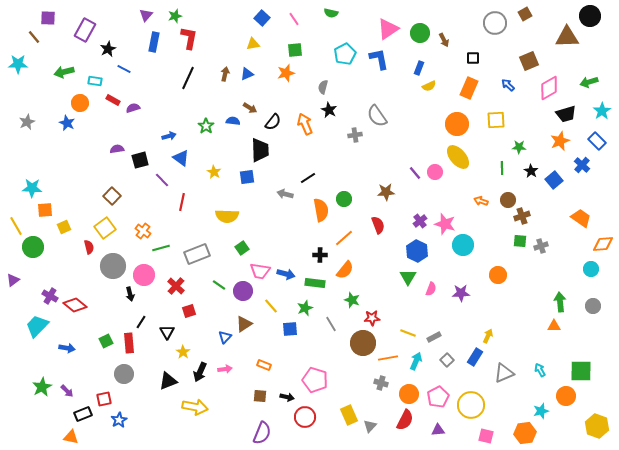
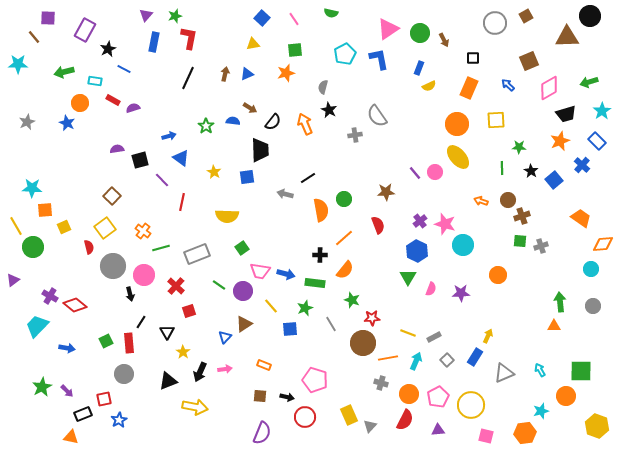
brown square at (525, 14): moved 1 px right, 2 px down
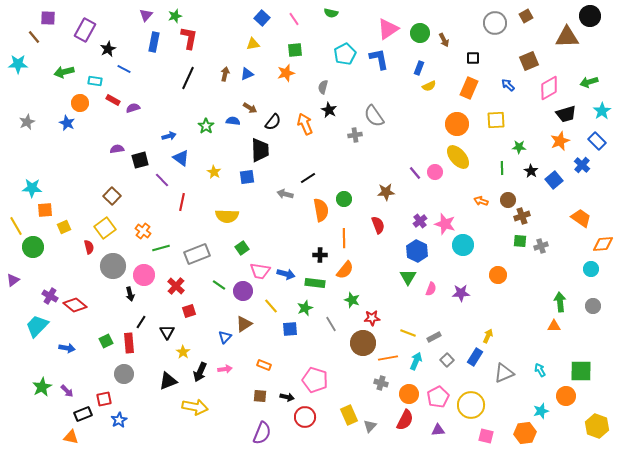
gray semicircle at (377, 116): moved 3 px left
orange line at (344, 238): rotated 48 degrees counterclockwise
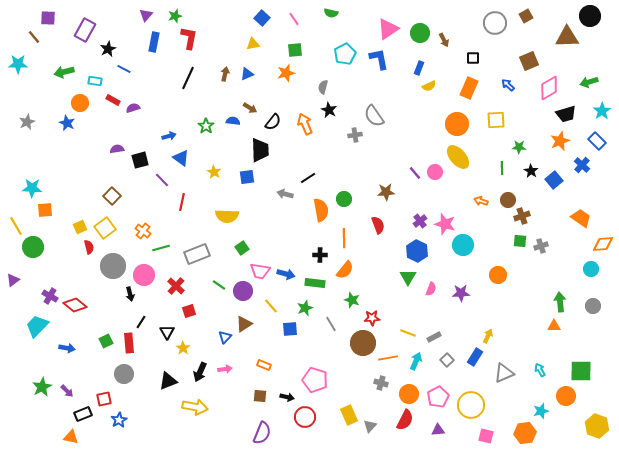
yellow square at (64, 227): moved 16 px right
yellow star at (183, 352): moved 4 px up
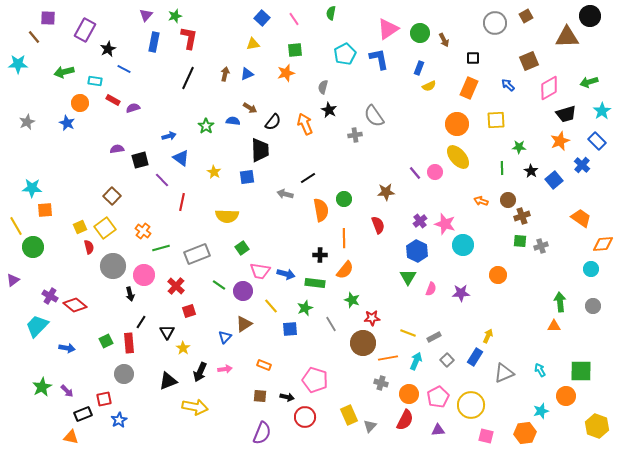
green semicircle at (331, 13): rotated 88 degrees clockwise
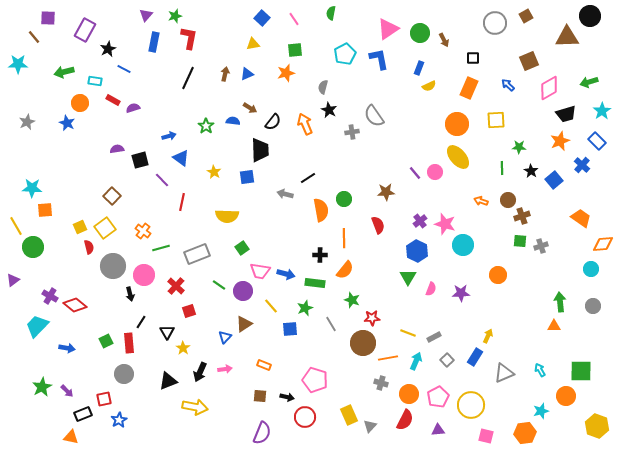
gray cross at (355, 135): moved 3 px left, 3 px up
